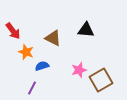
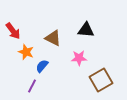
blue semicircle: rotated 32 degrees counterclockwise
pink star: moved 12 px up; rotated 14 degrees clockwise
purple line: moved 2 px up
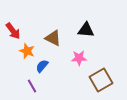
orange star: moved 1 px right, 1 px up
purple line: rotated 56 degrees counterclockwise
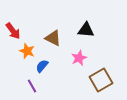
pink star: rotated 21 degrees counterclockwise
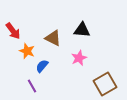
black triangle: moved 4 px left
brown square: moved 4 px right, 4 px down
